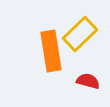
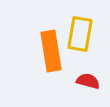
yellow rectangle: rotated 36 degrees counterclockwise
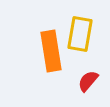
red semicircle: rotated 65 degrees counterclockwise
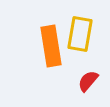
orange rectangle: moved 5 px up
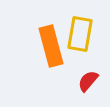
orange rectangle: rotated 6 degrees counterclockwise
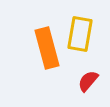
orange rectangle: moved 4 px left, 2 px down
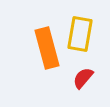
red semicircle: moved 5 px left, 3 px up
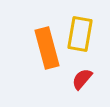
red semicircle: moved 1 px left, 1 px down
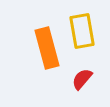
yellow rectangle: moved 2 px right, 3 px up; rotated 20 degrees counterclockwise
